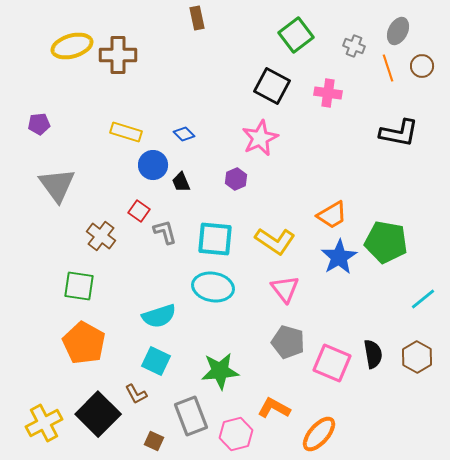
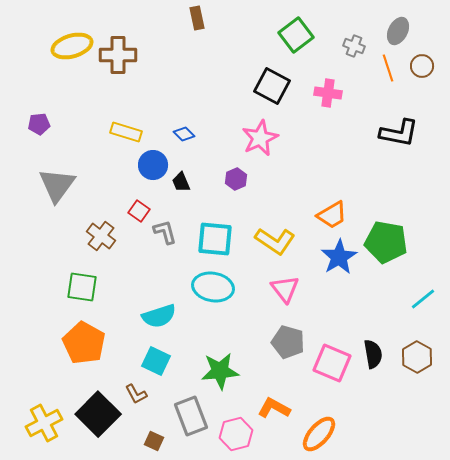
gray triangle at (57, 185): rotated 12 degrees clockwise
green square at (79, 286): moved 3 px right, 1 px down
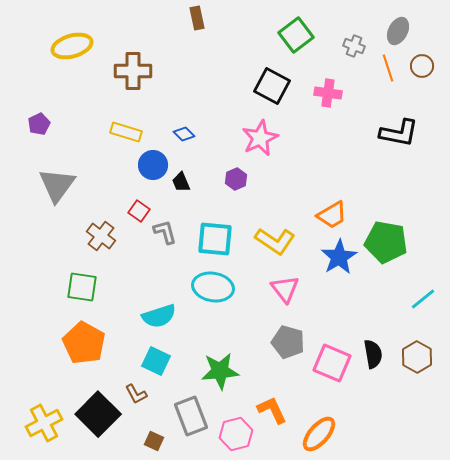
brown cross at (118, 55): moved 15 px right, 16 px down
purple pentagon at (39, 124): rotated 20 degrees counterclockwise
orange L-shape at (274, 408): moved 2 px left, 2 px down; rotated 36 degrees clockwise
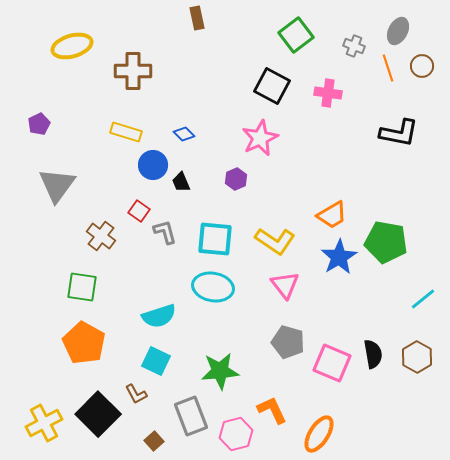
pink triangle at (285, 289): moved 4 px up
orange ellipse at (319, 434): rotated 9 degrees counterclockwise
brown square at (154, 441): rotated 24 degrees clockwise
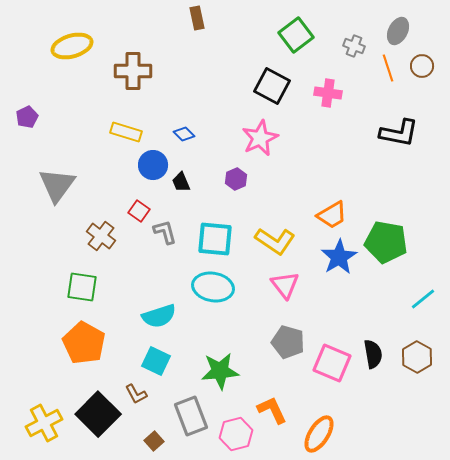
purple pentagon at (39, 124): moved 12 px left, 7 px up
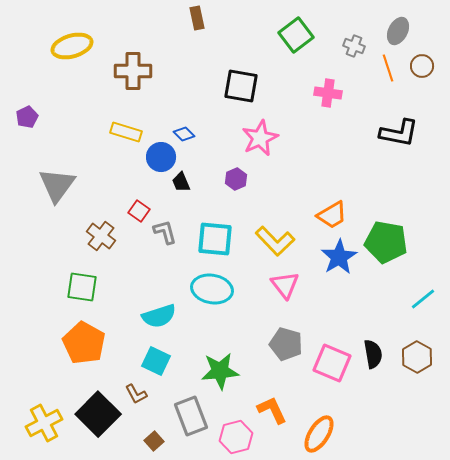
black square at (272, 86): moved 31 px left; rotated 18 degrees counterclockwise
blue circle at (153, 165): moved 8 px right, 8 px up
yellow L-shape at (275, 241): rotated 12 degrees clockwise
cyan ellipse at (213, 287): moved 1 px left, 2 px down
gray pentagon at (288, 342): moved 2 px left, 2 px down
pink hexagon at (236, 434): moved 3 px down
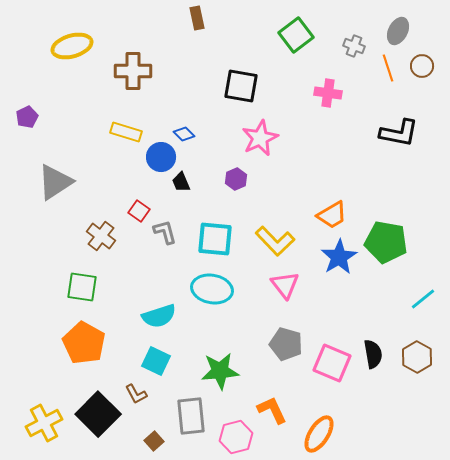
gray triangle at (57, 185): moved 2 px left, 3 px up; rotated 21 degrees clockwise
gray rectangle at (191, 416): rotated 15 degrees clockwise
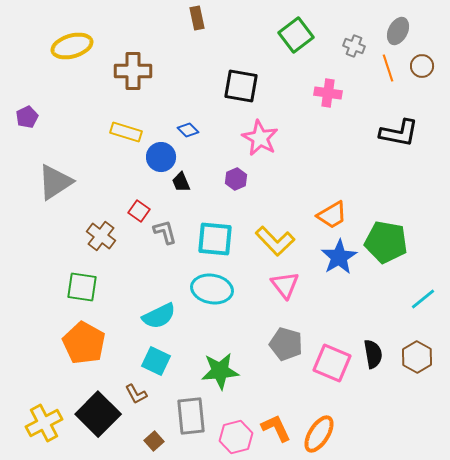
blue diamond at (184, 134): moved 4 px right, 4 px up
pink star at (260, 138): rotated 18 degrees counterclockwise
cyan semicircle at (159, 316): rotated 8 degrees counterclockwise
orange L-shape at (272, 410): moved 4 px right, 18 px down
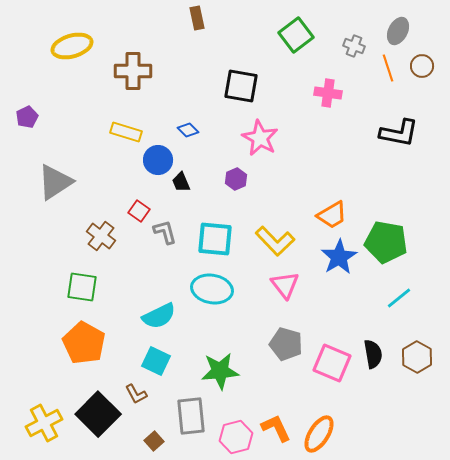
blue circle at (161, 157): moved 3 px left, 3 px down
cyan line at (423, 299): moved 24 px left, 1 px up
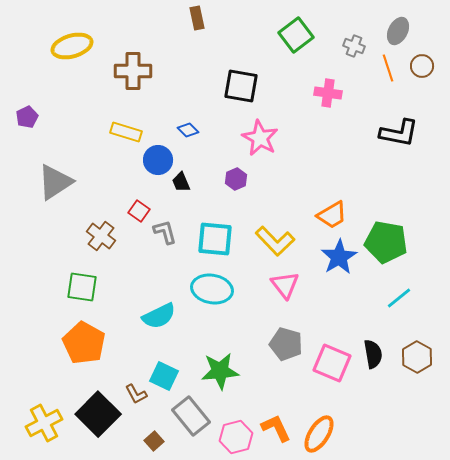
cyan square at (156, 361): moved 8 px right, 15 px down
gray rectangle at (191, 416): rotated 33 degrees counterclockwise
